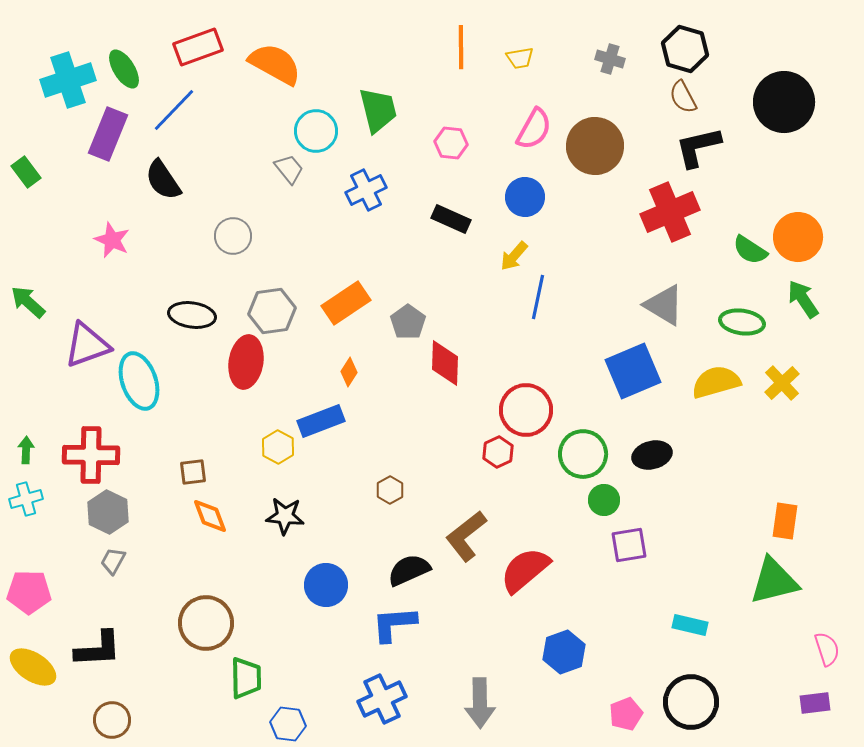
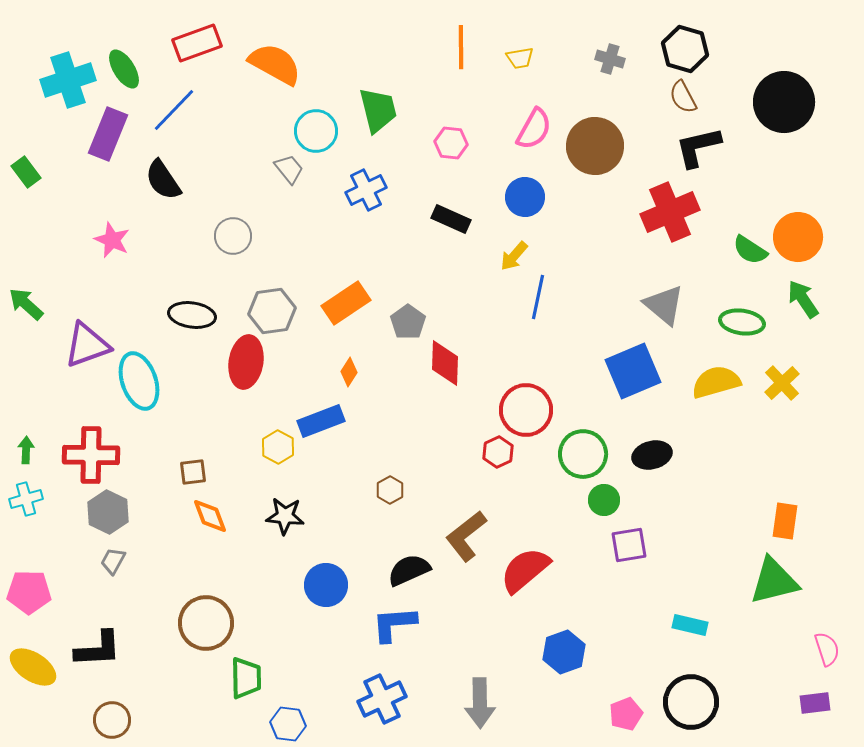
red rectangle at (198, 47): moved 1 px left, 4 px up
green arrow at (28, 302): moved 2 px left, 2 px down
gray triangle at (664, 305): rotated 9 degrees clockwise
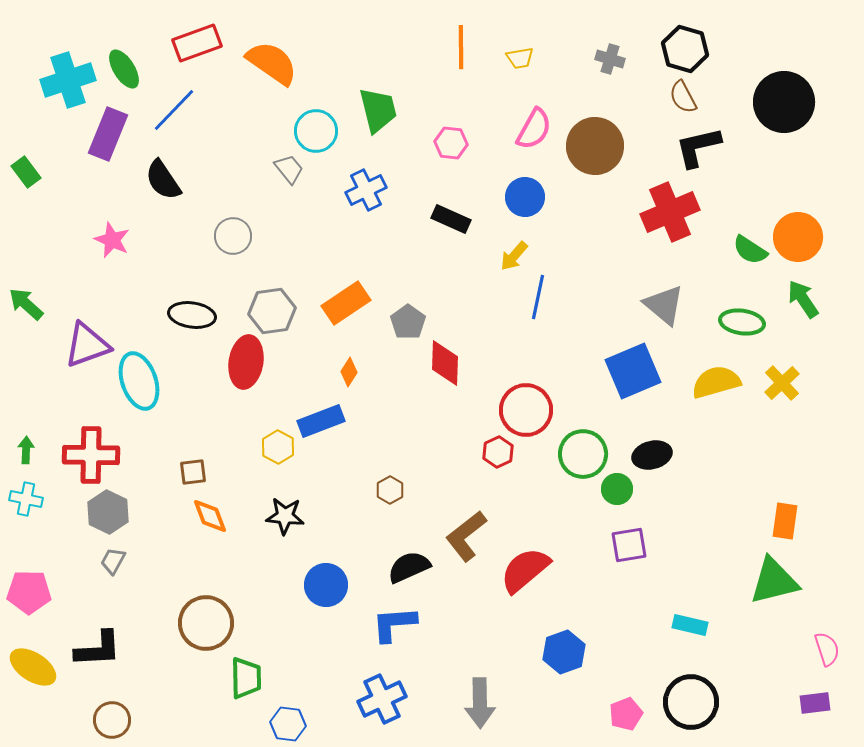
orange semicircle at (275, 64): moved 3 px left, 1 px up; rotated 6 degrees clockwise
cyan cross at (26, 499): rotated 28 degrees clockwise
green circle at (604, 500): moved 13 px right, 11 px up
black semicircle at (409, 570): moved 3 px up
